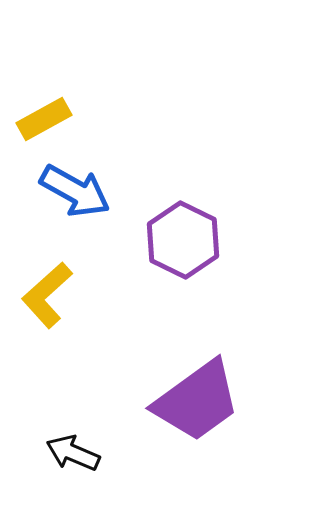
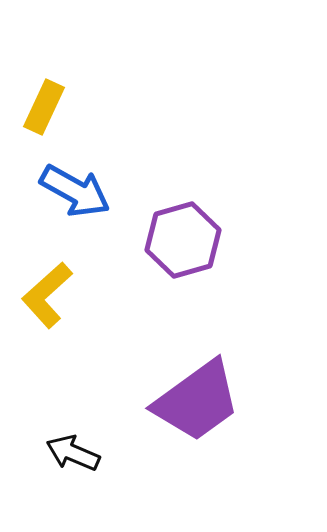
yellow rectangle: moved 12 px up; rotated 36 degrees counterclockwise
purple hexagon: rotated 18 degrees clockwise
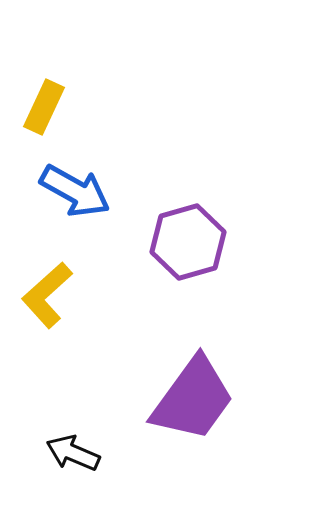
purple hexagon: moved 5 px right, 2 px down
purple trapezoid: moved 4 px left, 2 px up; rotated 18 degrees counterclockwise
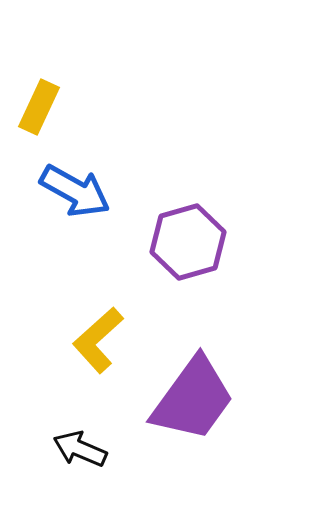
yellow rectangle: moved 5 px left
yellow L-shape: moved 51 px right, 45 px down
black arrow: moved 7 px right, 4 px up
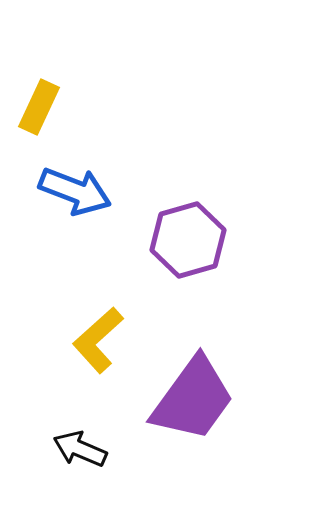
blue arrow: rotated 8 degrees counterclockwise
purple hexagon: moved 2 px up
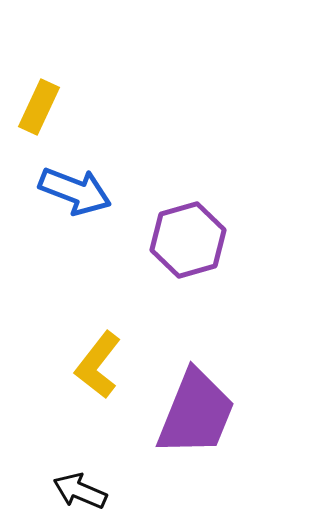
yellow L-shape: moved 25 px down; rotated 10 degrees counterclockwise
purple trapezoid: moved 3 px right, 14 px down; rotated 14 degrees counterclockwise
black arrow: moved 42 px down
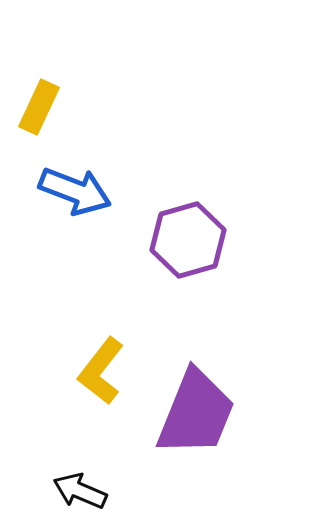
yellow L-shape: moved 3 px right, 6 px down
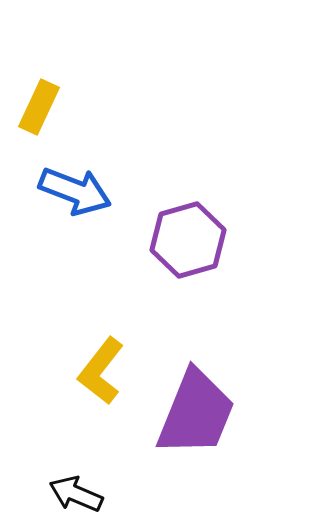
black arrow: moved 4 px left, 3 px down
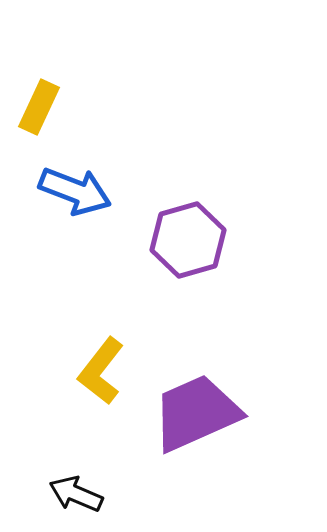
purple trapezoid: rotated 136 degrees counterclockwise
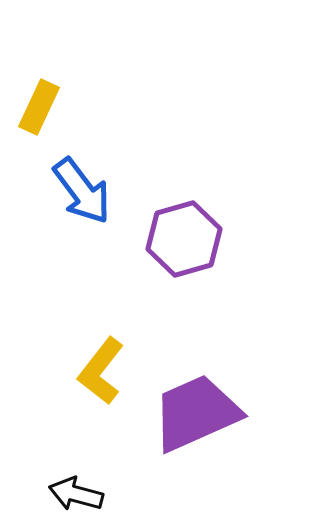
blue arrow: moved 7 px right; rotated 32 degrees clockwise
purple hexagon: moved 4 px left, 1 px up
black arrow: rotated 8 degrees counterclockwise
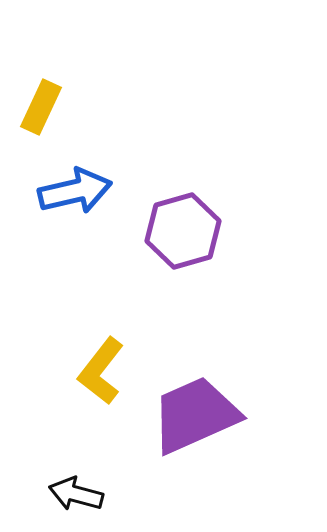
yellow rectangle: moved 2 px right
blue arrow: moved 7 px left; rotated 66 degrees counterclockwise
purple hexagon: moved 1 px left, 8 px up
purple trapezoid: moved 1 px left, 2 px down
